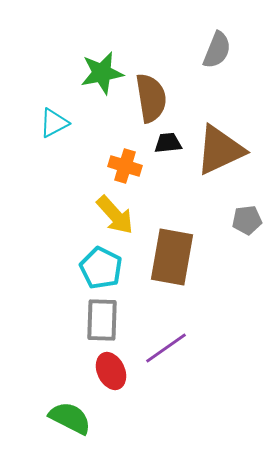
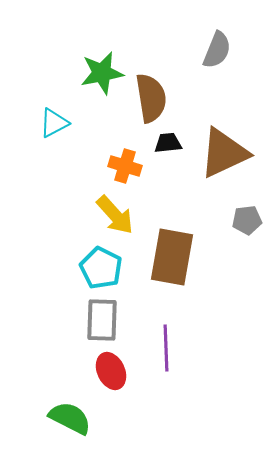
brown triangle: moved 4 px right, 3 px down
purple line: rotated 57 degrees counterclockwise
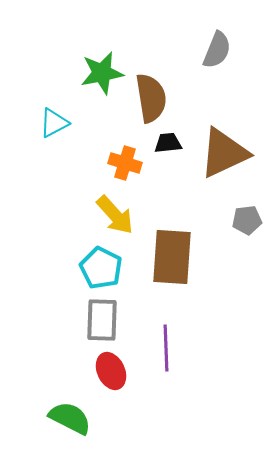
orange cross: moved 3 px up
brown rectangle: rotated 6 degrees counterclockwise
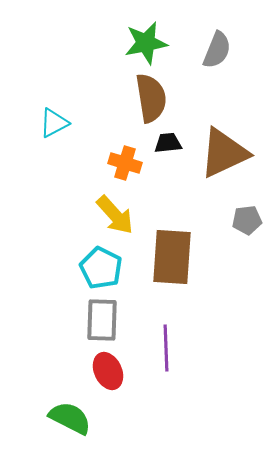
green star: moved 44 px right, 30 px up
red ellipse: moved 3 px left
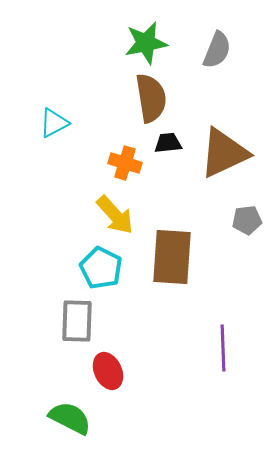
gray rectangle: moved 25 px left, 1 px down
purple line: moved 57 px right
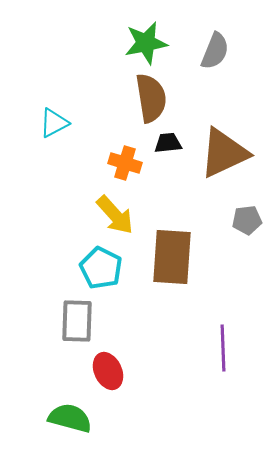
gray semicircle: moved 2 px left, 1 px down
green semicircle: rotated 12 degrees counterclockwise
